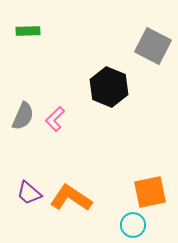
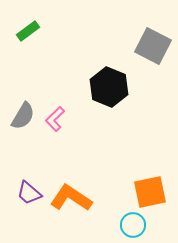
green rectangle: rotated 35 degrees counterclockwise
gray semicircle: rotated 8 degrees clockwise
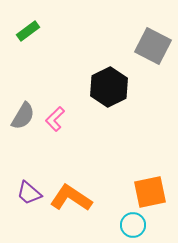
black hexagon: rotated 12 degrees clockwise
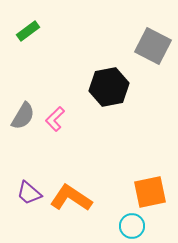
black hexagon: rotated 15 degrees clockwise
cyan circle: moved 1 px left, 1 px down
